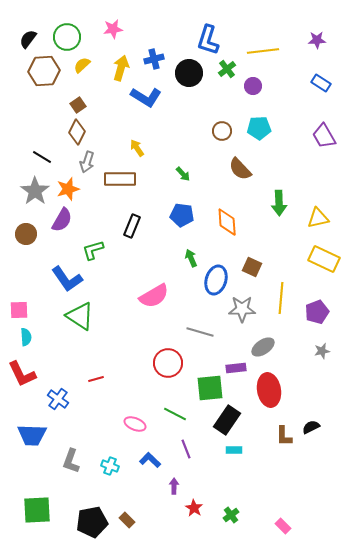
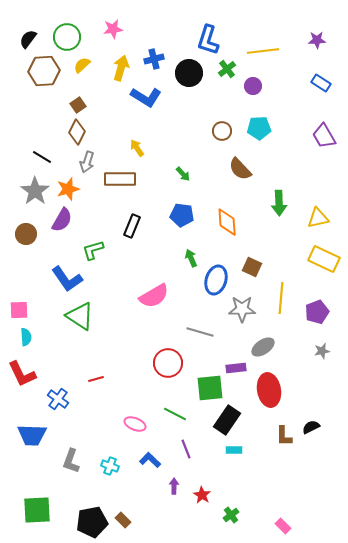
red star at (194, 508): moved 8 px right, 13 px up
brown rectangle at (127, 520): moved 4 px left
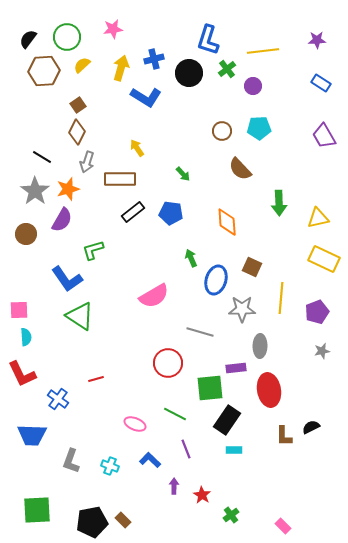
blue pentagon at (182, 215): moved 11 px left, 2 px up
black rectangle at (132, 226): moved 1 px right, 14 px up; rotated 30 degrees clockwise
gray ellipse at (263, 347): moved 3 px left, 1 px up; rotated 55 degrees counterclockwise
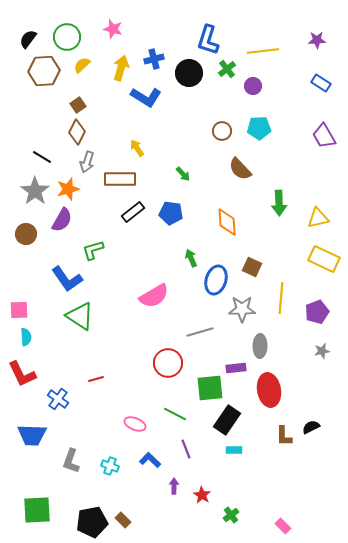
pink star at (113, 29): rotated 24 degrees clockwise
gray line at (200, 332): rotated 32 degrees counterclockwise
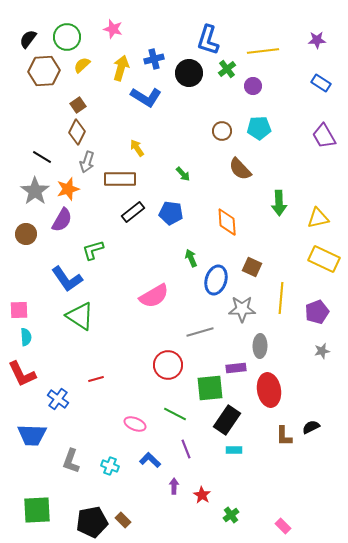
red circle at (168, 363): moved 2 px down
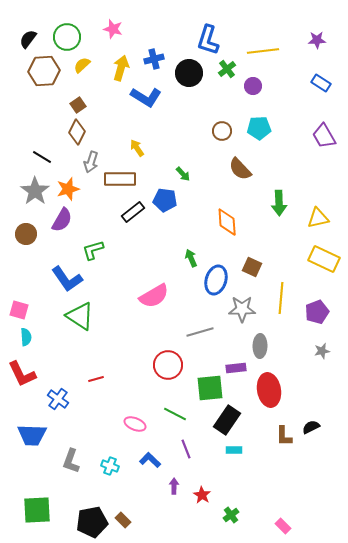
gray arrow at (87, 162): moved 4 px right
blue pentagon at (171, 213): moved 6 px left, 13 px up
pink square at (19, 310): rotated 18 degrees clockwise
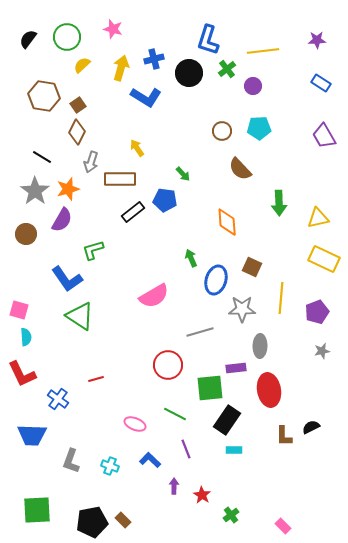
brown hexagon at (44, 71): moved 25 px down; rotated 12 degrees clockwise
